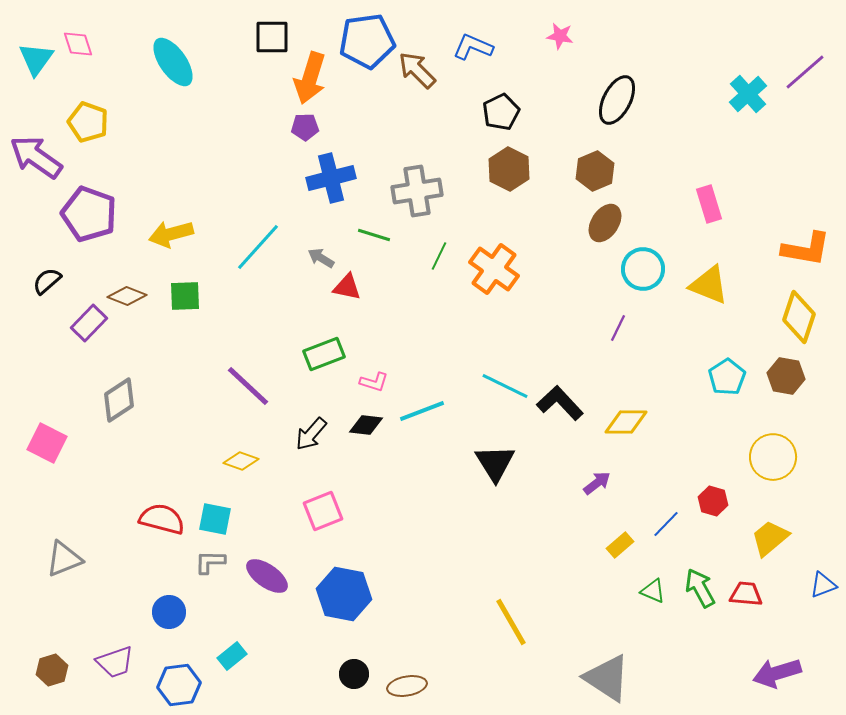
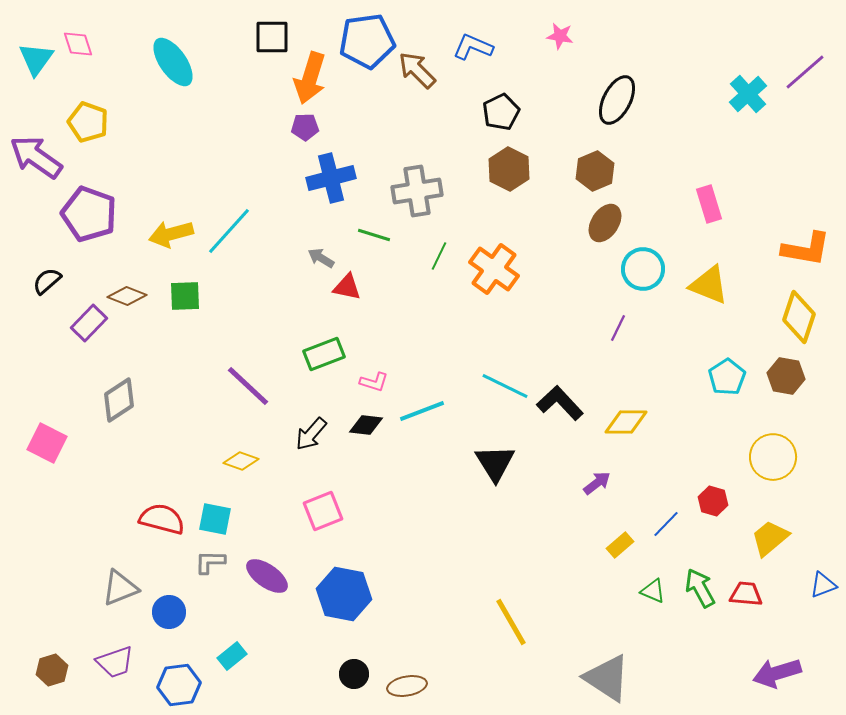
cyan line at (258, 247): moved 29 px left, 16 px up
gray triangle at (64, 559): moved 56 px right, 29 px down
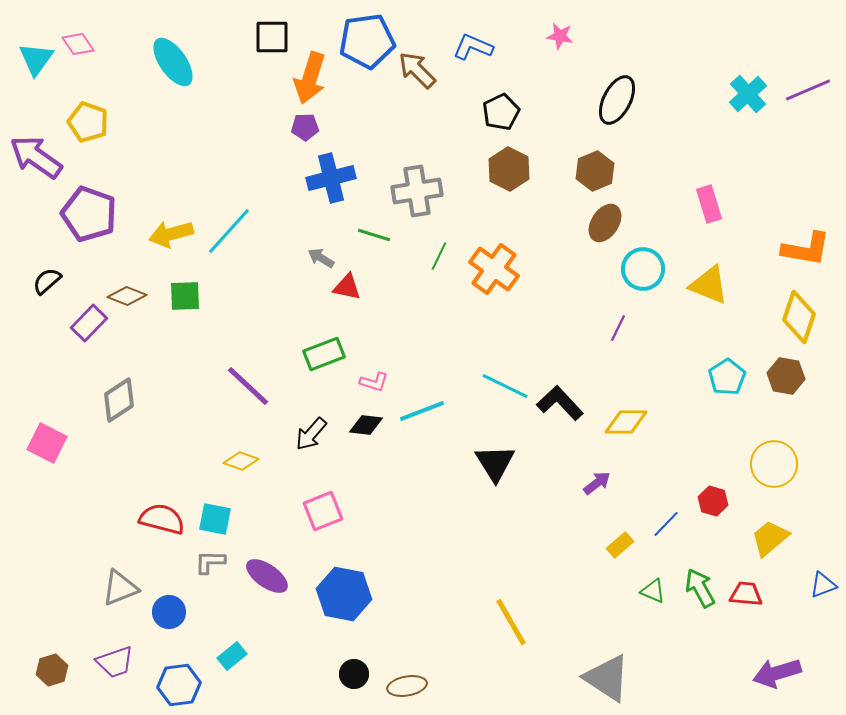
pink diamond at (78, 44): rotated 16 degrees counterclockwise
purple line at (805, 72): moved 3 px right, 18 px down; rotated 18 degrees clockwise
yellow circle at (773, 457): moved 1 px right, 7 px down
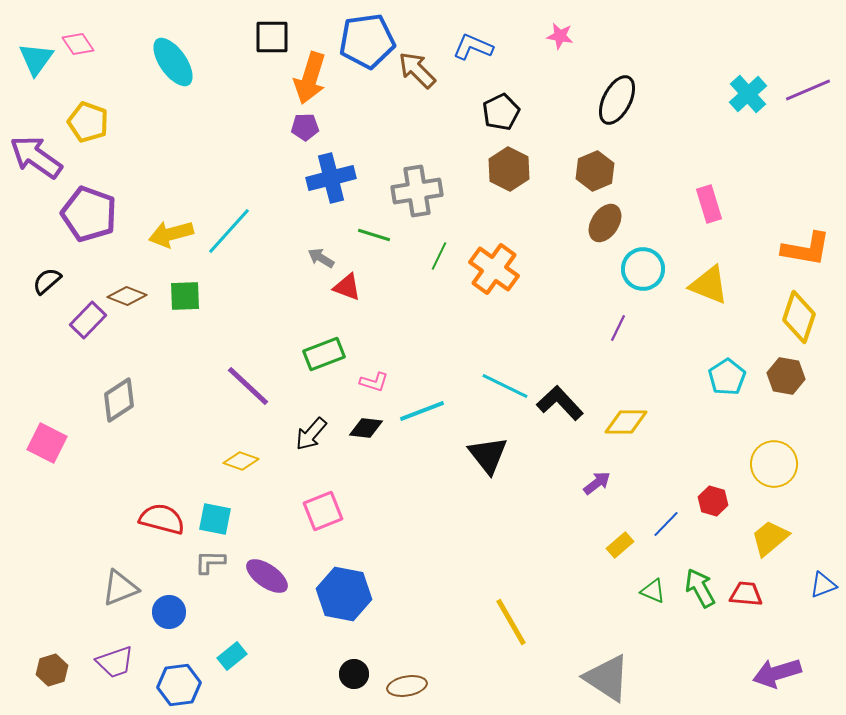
red triangle at (347, 287): rotated 8 degrees clockwise
purple rectangle at (89, 323): moved 1 px left, 3 px up
black diamond at (366, 425): moved 3 px down
black triangle at (495, 463): moved 7 px left, 8 px up; rotated 6 degrees counterclockwise
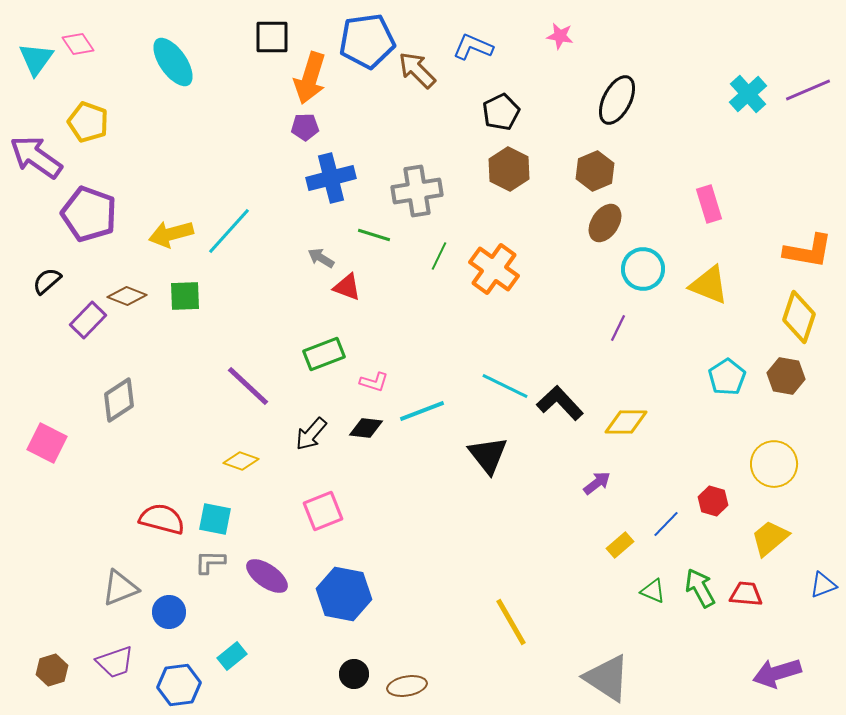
orange L-shape at (806, 249): moved 2 px right, 2 px down
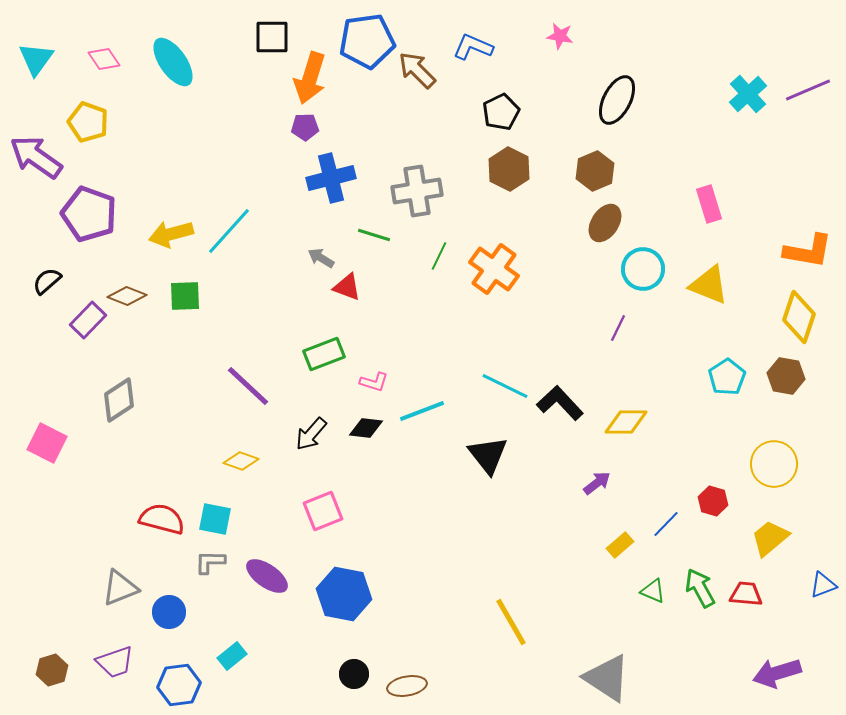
pink diamond at (78, 44): moved 26 px right, 15 px down
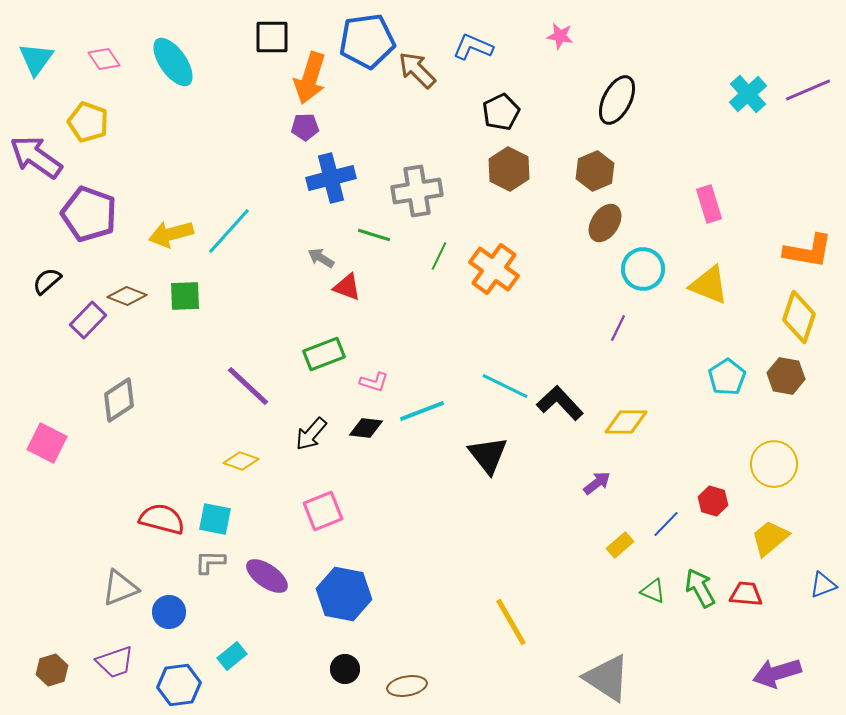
black circle at (354, 674): moved 9 px left, 5 px up
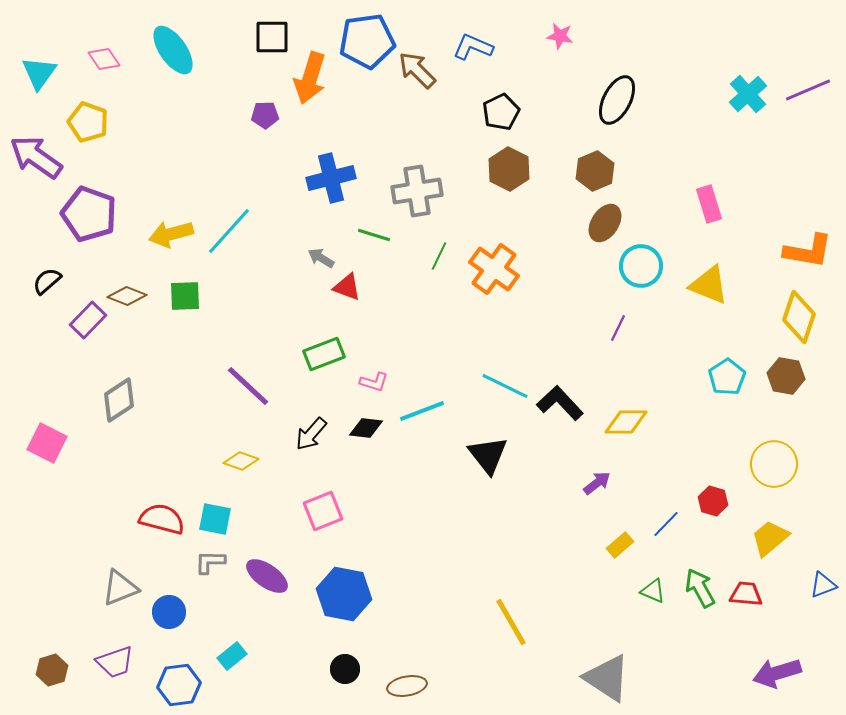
cyan triangle at (36, 59): moved 3 px right, 14 px down
cyan ellipse at (173, 62): moved 12 px up
purple pentagon at (305, 127): moved 40 px left, 12 px up
cyan circle at (643, 269): moved 2 px left, 3 px up
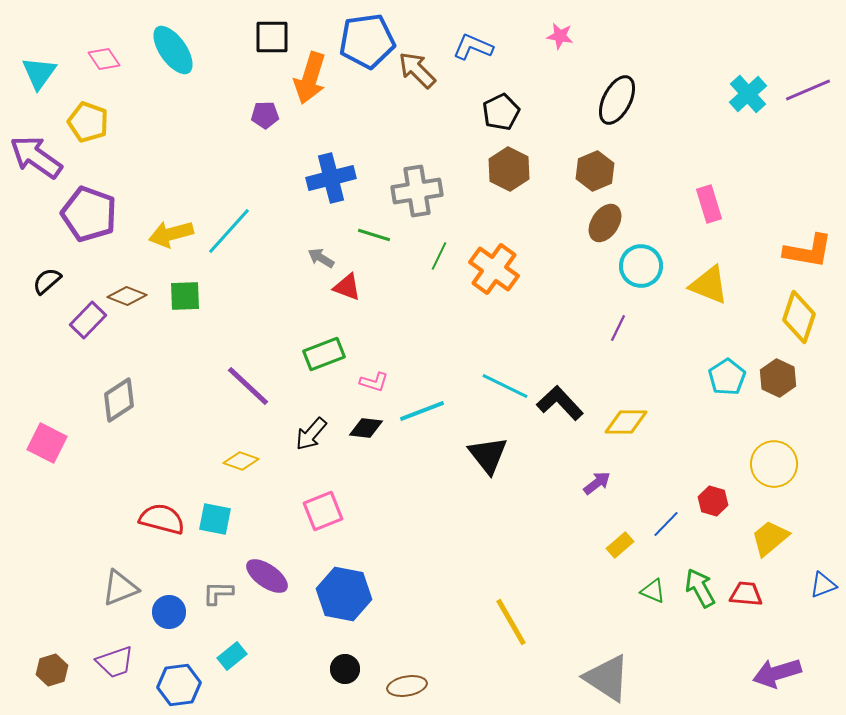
brown hexagon at (786, 376): moved 8 px left, 2 px down; rotated 15 degrees clockwise
gray L-shape at (210, 562): moved 8 px right, 31 px down
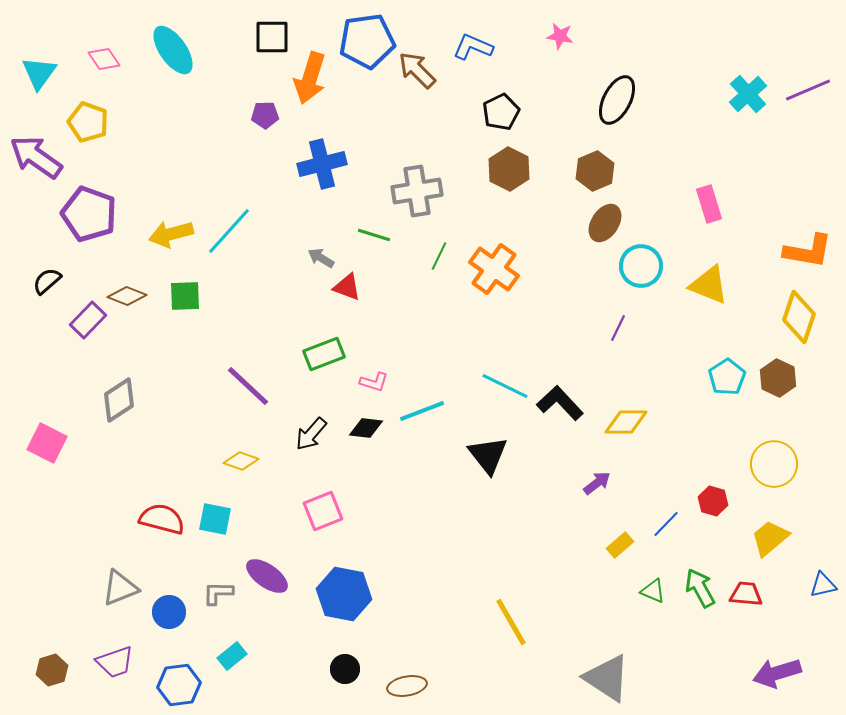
blue cross at (331, 178): moved 9 px left, 14 px up
blue triangle at (823, 585): rotated 8 degrees clockwise
